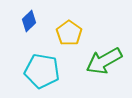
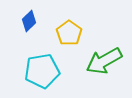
cyan pentagon: rotated 20 degrees counterclockwise
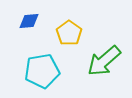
blue diamond: rotated 40 degrees clockwise
green arrow: rotated 12 degrees counterclockwise
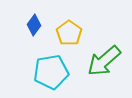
blue diamond: moved 5 px right, 4 px down; rotated 50 degrees counterclockwise
cyan pentagon: moved 9 px right, 1 px down
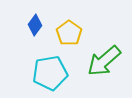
blue diamond: moved 1 px right
cyan pentagon: moved 1 px left, 1 px down
